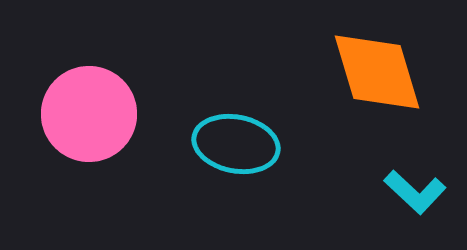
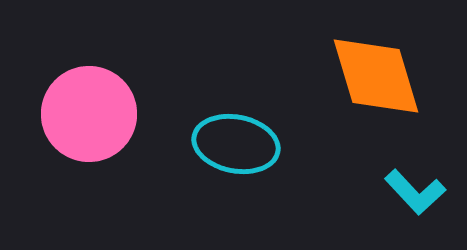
orange diamond: moved 1 px left, 4 px down
cyan L-shape: rotated 4 degrees clockwise
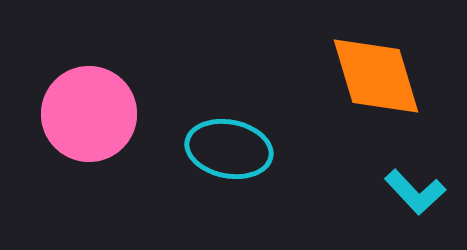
cyan ellipse: moved 7 px left, 5 px down
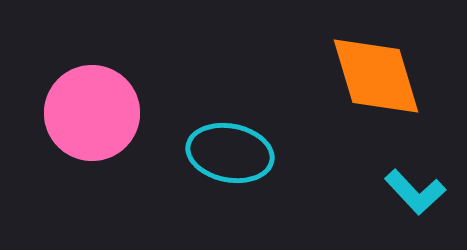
pink circle: moved 3 px right, 1 px up
cyan ellipse: moved 1 px right, 4 px down
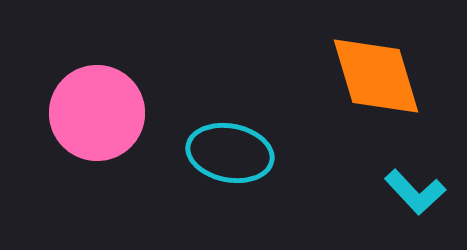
pink circle: moved 5 px right
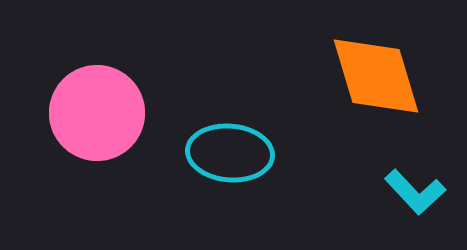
cyan ellipse: rotated 6 degrees counterclockwise
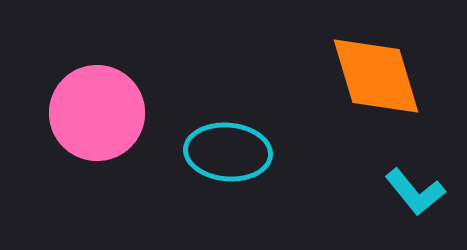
cyan ellipse: moved 2 px left, 1 px up
cyan L-shape: rotated 4 degrees clockwise
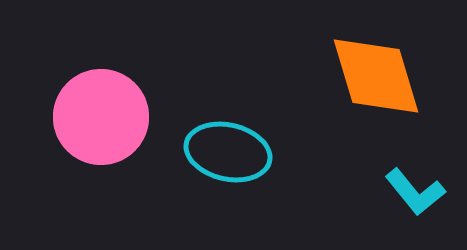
pink circle: moved 4 px right, 4 px down
cyan ellipse: rotated 8 degrees clockwise
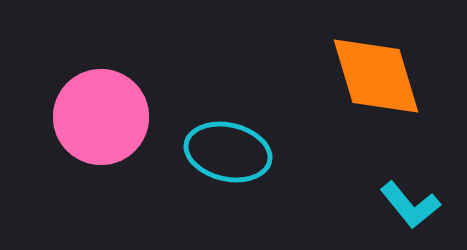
cyan L-shape: moved 5 px left, 13 px down
